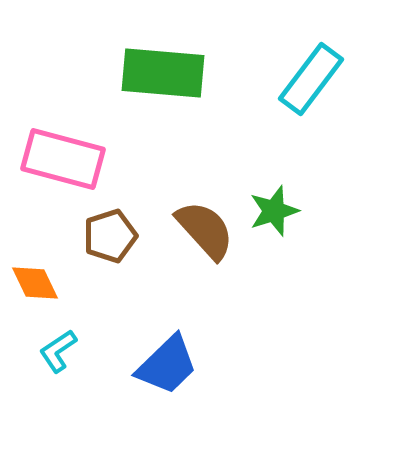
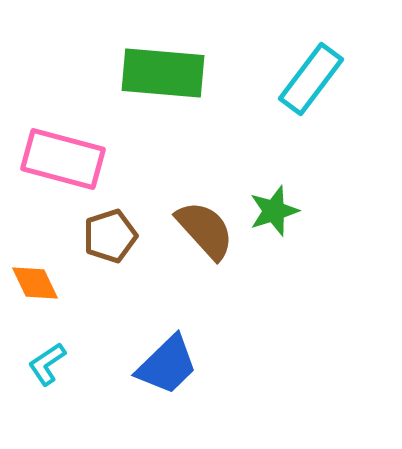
cyan L-shape: moved 11 px left, 13 px down
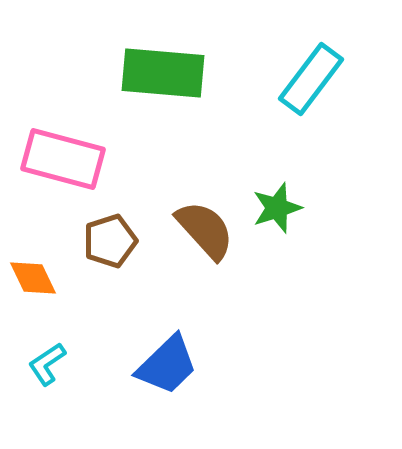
green star: moved 3 px right, 3 px up
brown pentagon: moved 5 px down
orange diamond: moved 2 px left, 5 px up
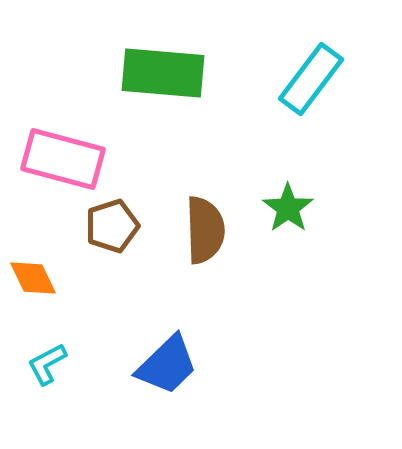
green star: moved 11 px right; rotated 18 degrees counterclockwise
brown semicircle: rotated 40 degrees clockwise
brown pentagon: moved 2 px right, 15 px up
cyan L-shape: rotated 6 degrees clockwise
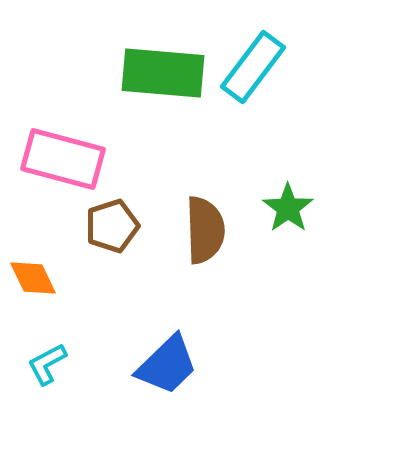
cyan rectangle: moved 58 px left, 12 px up
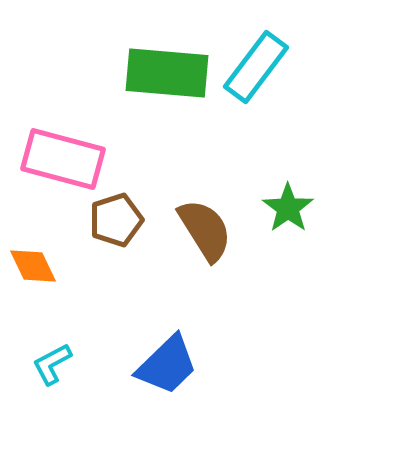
cyan rectangle: moved 3 px right
green rectangle: moved 4 px right
brown pentagon: moved 4 px right, 6 px up
brown semicircle: rotated 30 degrees counterclockwise
orange diamond: moved 12 px up
cyan L-shape: moved 5 px right
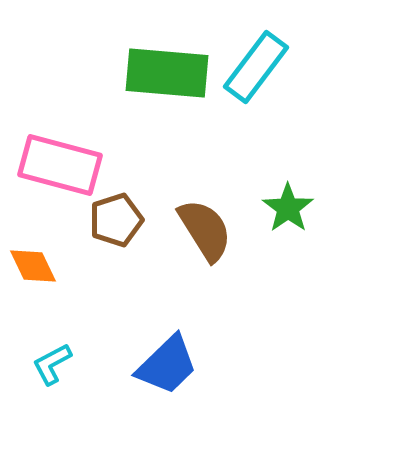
pink rectangle: moved 3 px left, 6 px down
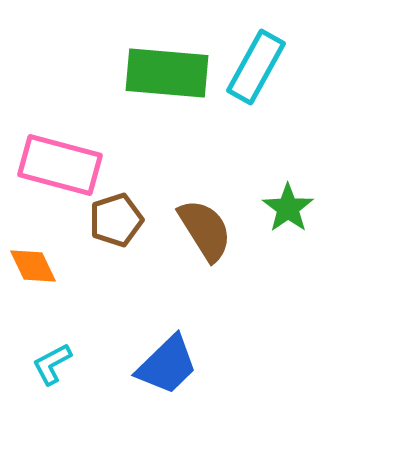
cyan rectangle: rotated 8 degrees counterclockwise
